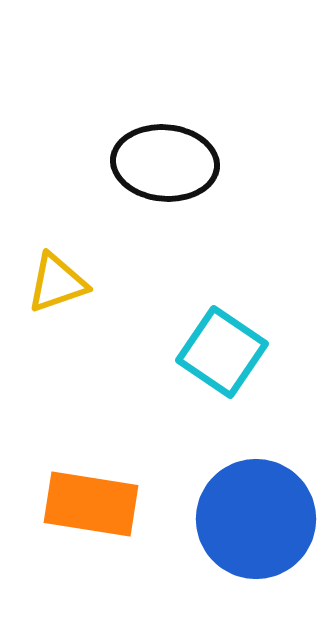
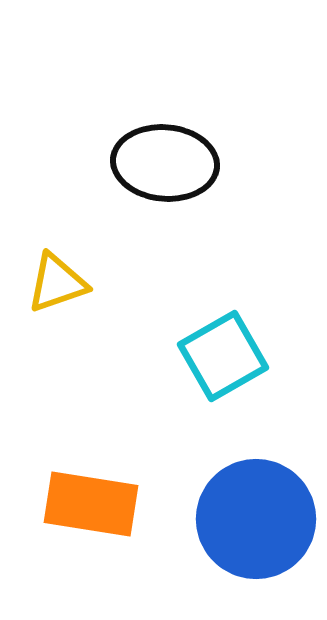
cyan square: moved 1 px right, 4 px down; rotated 26 degrees clockwise
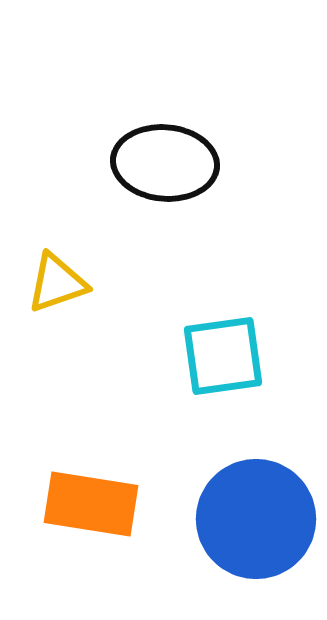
cyan square: rotated 22 degrees clockwise
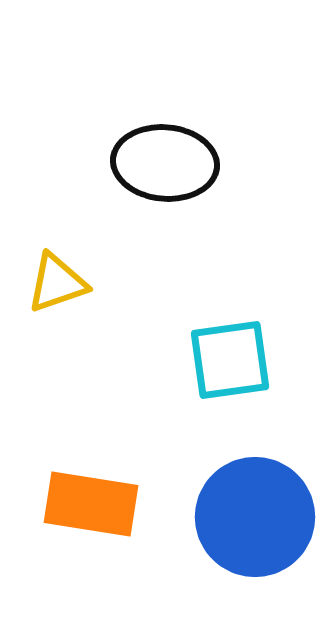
cyan square: moved 7 px right, 4 px down
blue circle: moved 1 px left, 2 px up
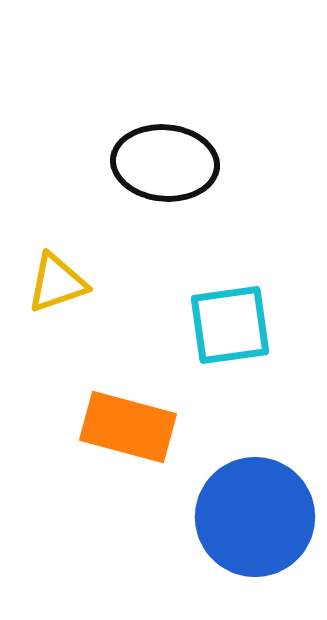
cyan square: moved 35 px up
orange rectangle: moved 37 px right, 77 px up; rotated 6 degrees clockwise
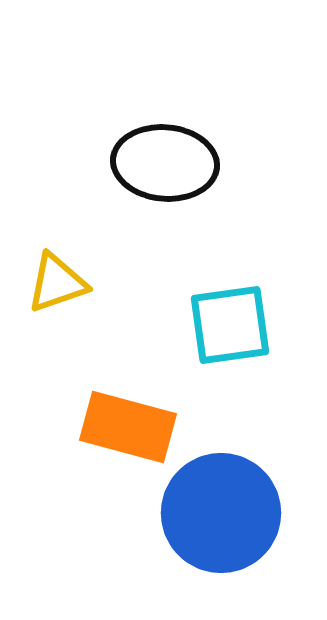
blue circle: moved 34 px left, 4 px up
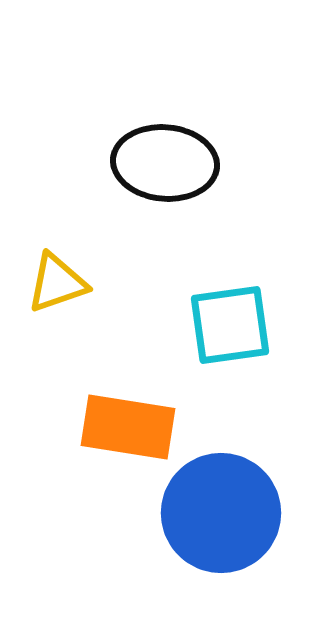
orange rectangle: rotated 6 degrees counterclockwise
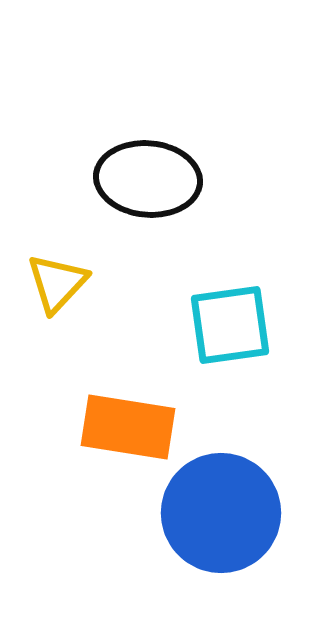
black ellipse: moved 17 px left, 16 px down
yellow triangle: rotated 28 degrees counterclockwise
